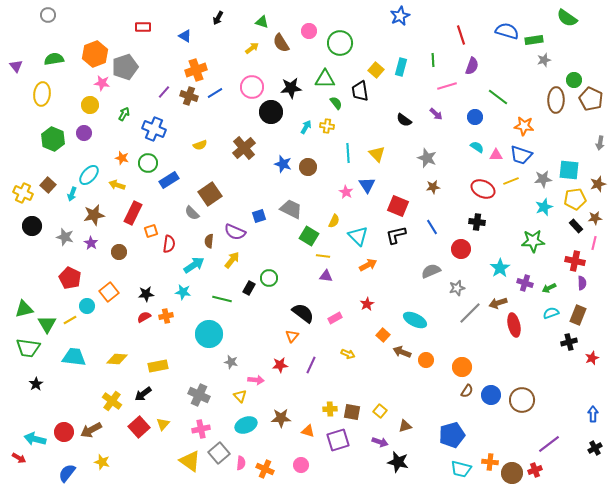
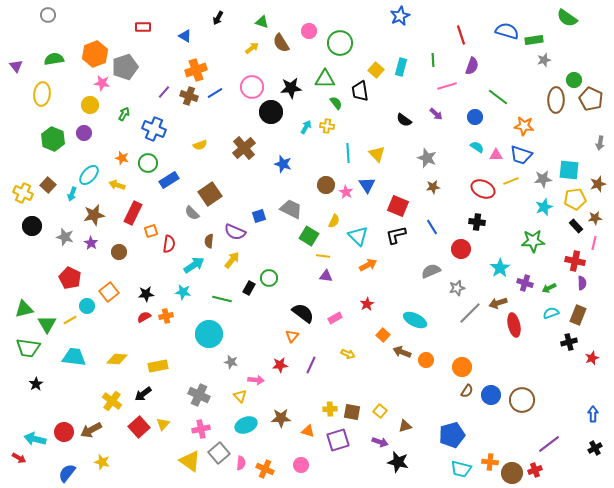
brown circle at (308, 167): moved 18 px right, 18 px down
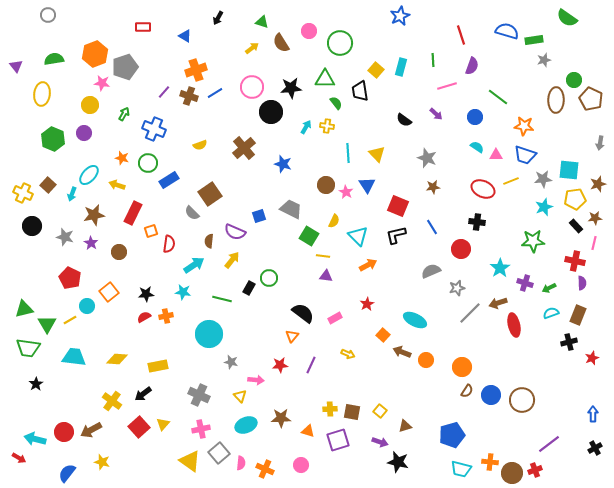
blue trapezoid at (521, 155): moved 4 px right
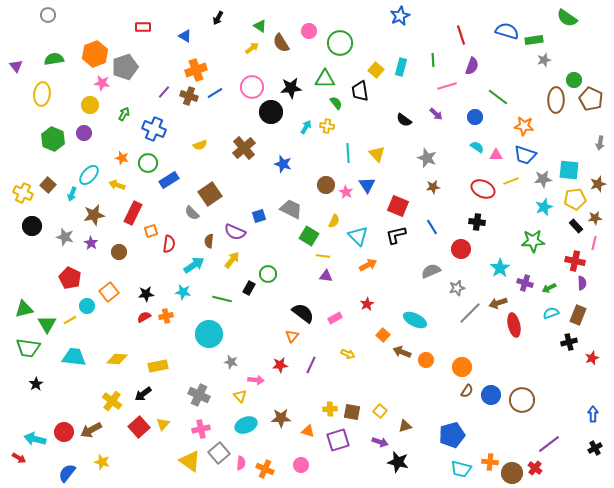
green triangle at (262, 22): moved 2 px left, 4 px down; rotated 16 degrees clockwise
green circle at (269, 278): moved 1 px left, 4 px up
red cross at (535, 470): moved 2 px up; rotated 32 degrees counterclockwise
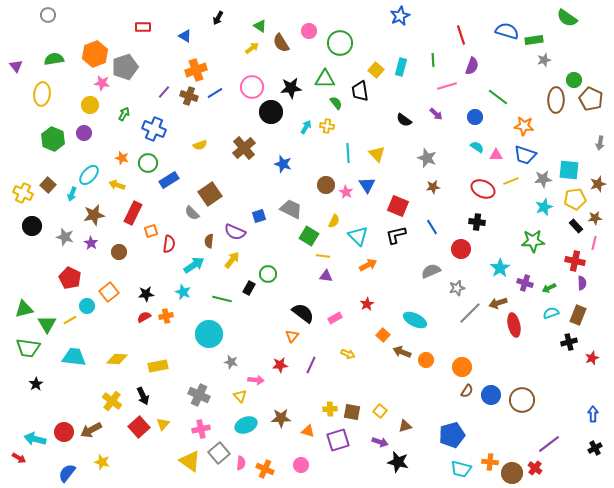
cyan star at (183, 292): rotated 14 degrees clockwise
black arrow at (143, 394): moved 2 px down; rotated 78 degrees counterclockwise
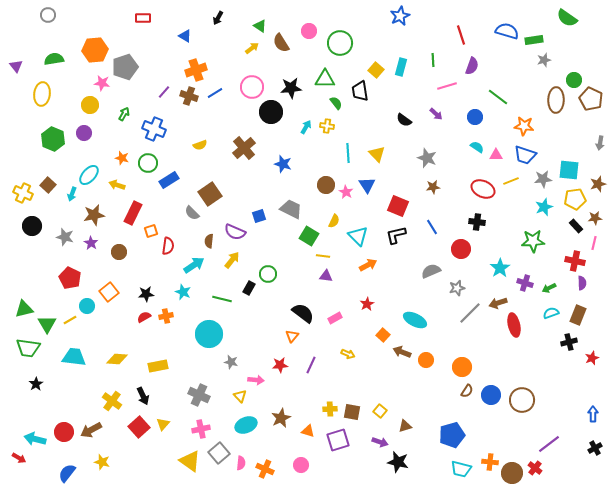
red rectangle at (143, 27): moved 9 px up
orange hexagon at (95, 54): moved 4 px up; rotated 15 degrees clockwise
red semicircle at (169, 244): moved 1 px left, 2 px down
brown star at (281, 418): rotated 24 degrees counterclockwise
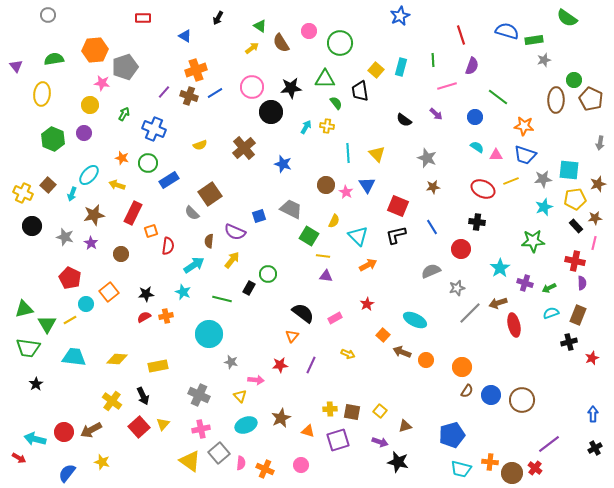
brown circle at (119, 252): moved 2 px right, 2 px down
cyan circle at (87, 306): moved 1 px left, 2 px up
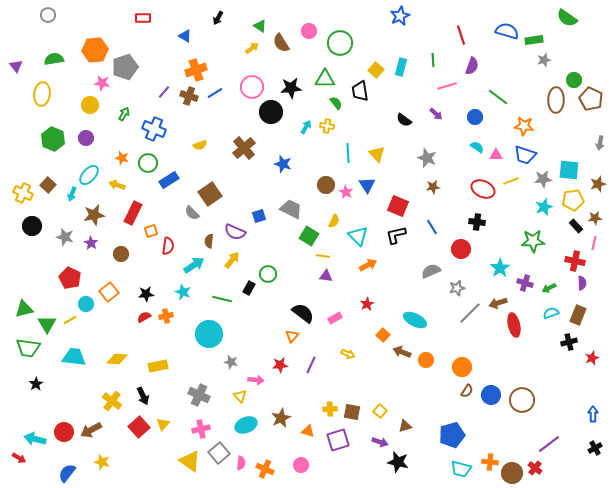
purple circle at (84, 133): moved 2 px right, 5 px down
yellow pentagon at (575, 199): moved 2 px left, 1 px down
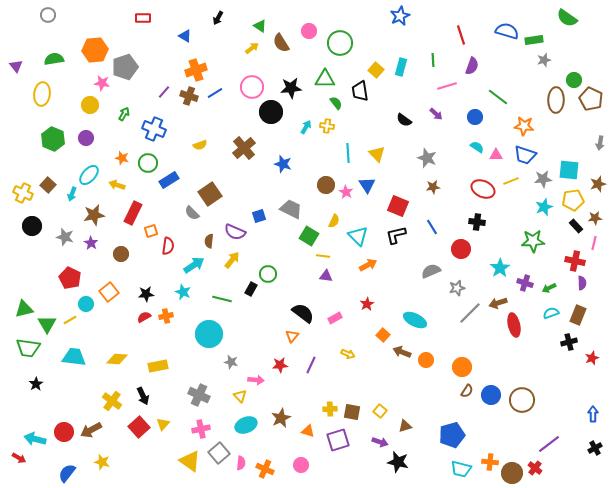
black rectangle at (249, 288): moved 2 px right, 1 px down
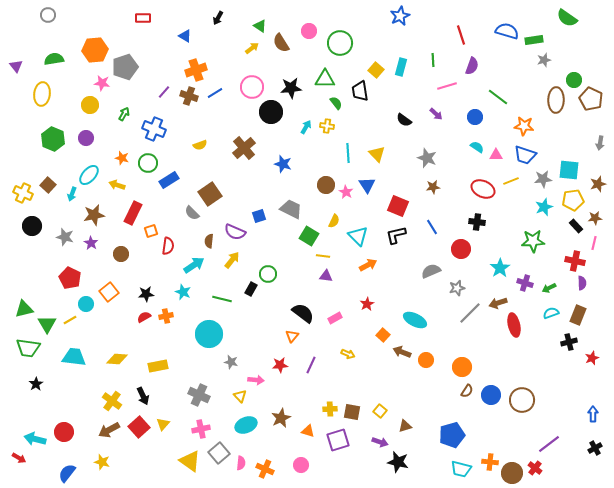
brown arrow at (91, 430): moved 18 px right
